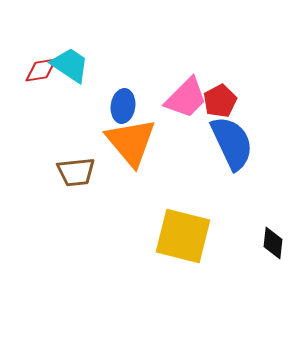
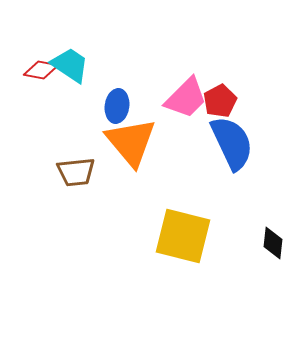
red diamond: rotated 20 degrees clockwise
blue ellipse: moved 6 px left
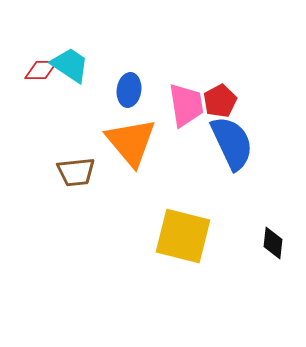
red diamond: rotated 12 degrees counterclockwise
pink trapezoid: moved 7 px down; rotated 54 degrees counterclockwise
blue ellipse: moved 12 px right, 16 px up
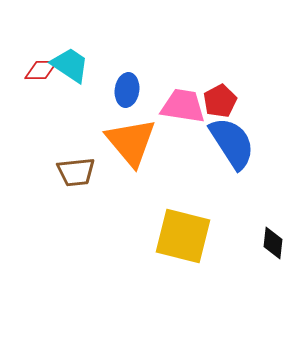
blue ellipse: moved 2 px left
pink trapezoid: moved 3 px left, 1 px down; rotated 72 degrees counterclockwise
blue semicircle: rotated 8 degrees counterclockwise
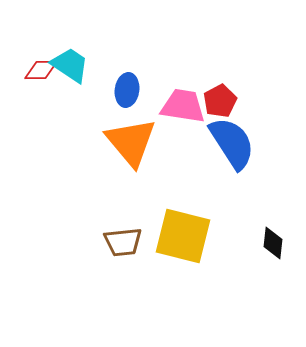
brown trapezoid: moved 47 px right, 70 px down
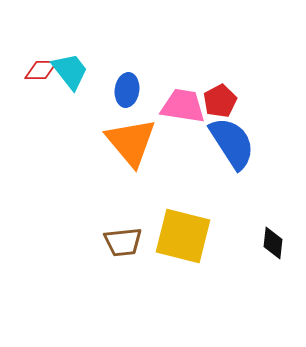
cyan trapezoid: moved 6 px down; rotated 18 degrees clockwise
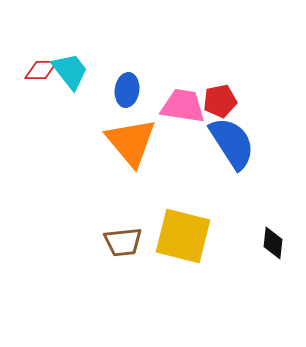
red pentagon: rotated 16 degrees clockwise
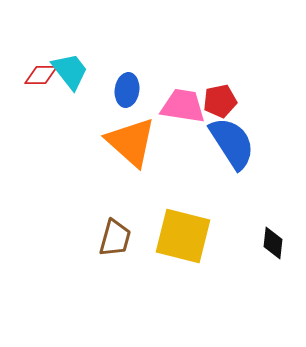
red diamond: moved 5 px down
orange triangle: rotated 8 degrees counterclockwise
brown trapezoid: moved 8 px left, 4 px up; rotated 69 degrees counterclockwise
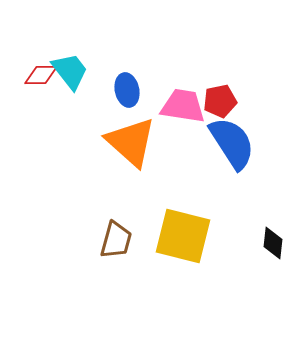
blue ellipse: rotated 20 degrees counterclockwise
brown trapezoid: moved 1 px right, 2 px down
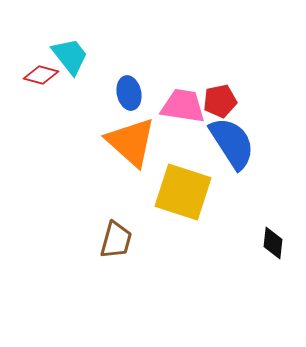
cyan trapezoid: moved 15 px up
red diamond: rotated 16 degrees clockwise
blue ellipse: moved 2 px right, 3 px down
yellow square: moved 44 px up; rotated 4 degrees clockwise
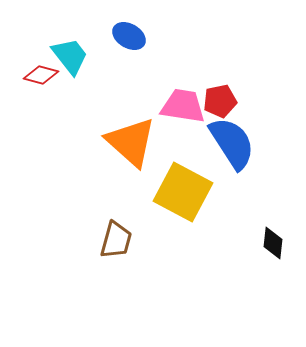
blue ellipse: moved 57 px up; rotated 48 degrees counterclockwise
yellow square: rotated 10 degrees clockwise
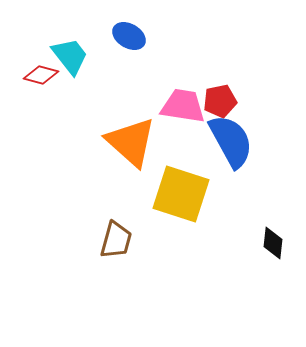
blue semicircle: moved 1 px left, 2 px up; rotated 4 degrees clockwise
yellow square: moved 2 px left, 2 px down; rotated 10 degrees counterclockwise
